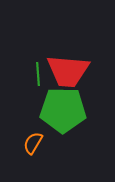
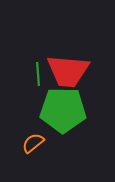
orange semicircle: rotated 20 degrees clockwise
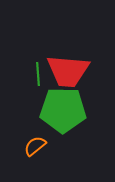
orange semicircle: moved 2 px right, 3 px down
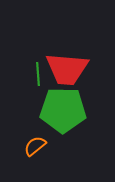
red trapezoid: moved 1 px left, 2 px up
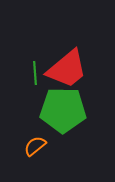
red trapezoid: rotated 45 degrees counterclockwise
green line: moved 3 px left, 1 px up
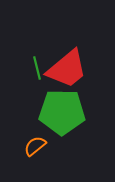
green line: moved 2 px right, 5 px up; rotated 10 degrees counterclockwise
green pentagon: moved 1 px left, 2 px down
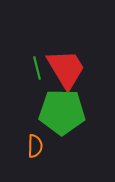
red trapezoid: moved 1 px left; rotated 81 degrees counterclockwise
orange semicircle: rotated 130 degrees clockwise
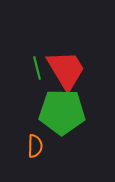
red trapezoid: moved 1 px down
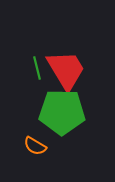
orange semicircle: rotated 120 degrees clockwise
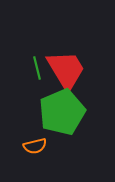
green pentagon: rotated 24 degrees counterclockwise
orange semicircle: rotated 45 degrees counterclockwise
